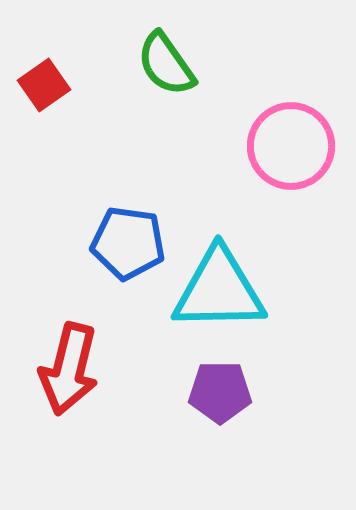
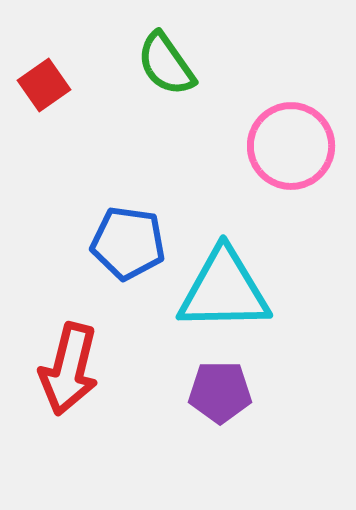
cyan triangle: moved 5 px right
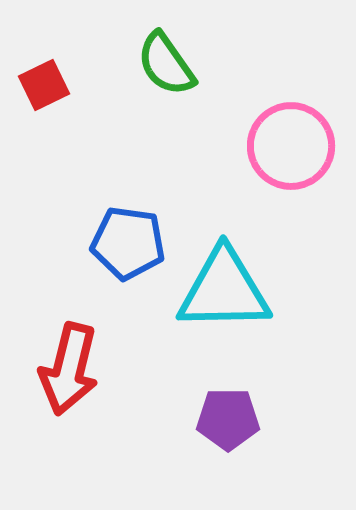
red square: rotated 9 degrees clockwise
purple pentagon: moved 8 px right, 27 px down
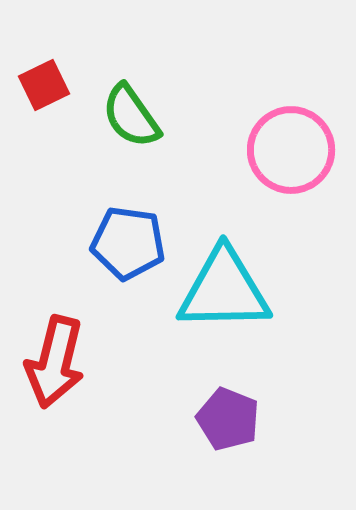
green semicircle: moved 35 px left, 52 px down
pink circle: moved 4 px down
red arrow: moved 14 px left, 7 px up
purple pentagon: rotated 22 degrees clockwise
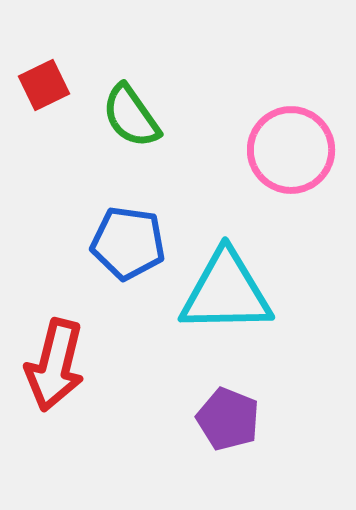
cyan triangle: moved 2 px right, 2 px down
red arrow: moved 3 px down
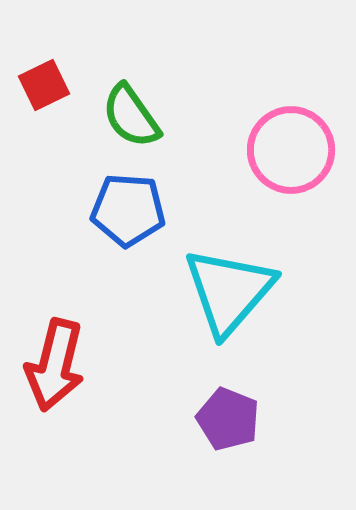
blue pentagon: moved 33 px up; rotated 4 degrees counterclockwise
cyan triangle: moved 3 px right, 1 px up; rotated 48 degrees counterclockwise
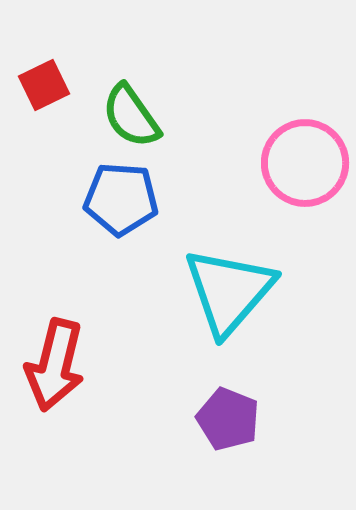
pink circle: moved 14 px right, 13 px down
blue pentagon: moved 7 px left, 11 px up
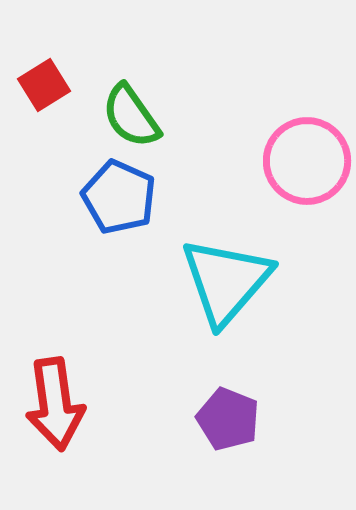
red square: rotated 6 degrees counterclockwise
pink circle: moved 2 px right, 2 px up
blue pentagon: moved 2 px left, 2 px up; rotated 20 degrees clockwise
cyan triangle: moved 3 px left, 10 px up
red arrow: moved 39 px down; rotated 22 degrees counterclockwise
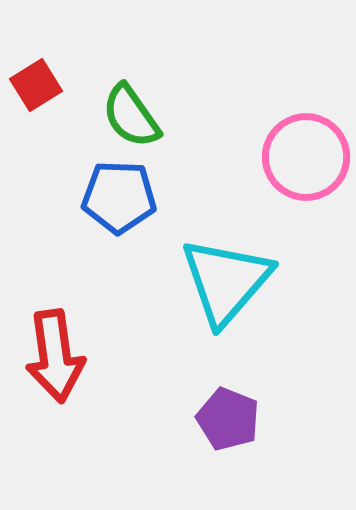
red square: moved 8 px left
pink circle: moved 1 px left, 4 px up
blue pentagon: rotated 22 degrees counterclockwise
red arrow: moved 48 px up
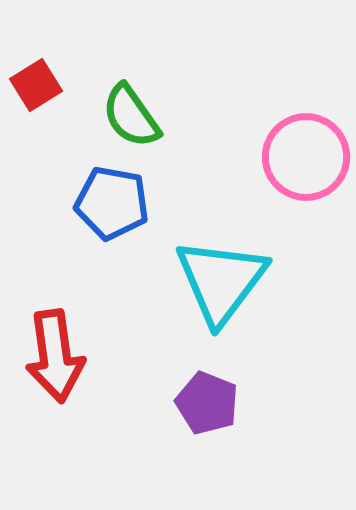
blue pentagon: moved 7 px left, 6 px down; rotated 8 degrees clockwise
cyan triangle: moved 5 px left; rotated 4 degrees counterclockwise
purple pentagon: moved 21 px left, 16 px up
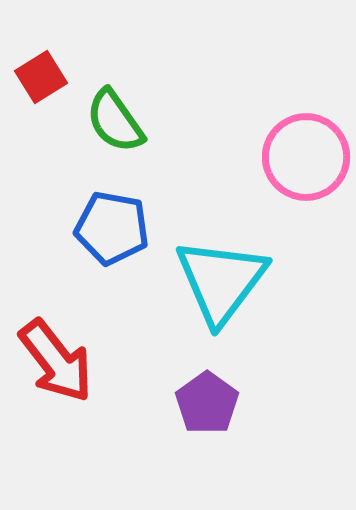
red square: moved 5 px right, 8 px up
green semicircle: moved 16 px left, 5 px down
blue pentagon: moved 25 px down
red arrow: moved 1 px right, 5 px down; rotated 30 degrees counterclockwise
purple pentagon: rotated 14 degrees clockwise
